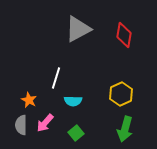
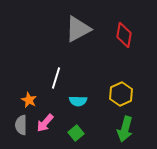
cyan semicircle: moved 5 px right
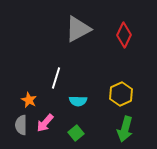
red diamond: rotated 15 degrees clockwise
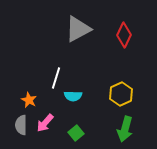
cyan semicircle: moved 5 px left, 5 px up
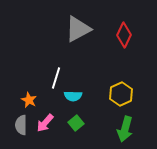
green square: moved 10 px up
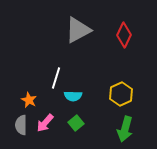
gray triangle: moved 1 px down
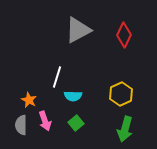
white line: moved 1 px right, 1 px up
pink arrow: moved 2 px up; rotated 60 degrees counterclockwise
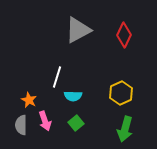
yellow hexagon: moved 1 px up
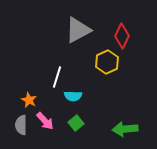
red diamond: moved 2 px left, 1 px down
yellow hexagon: moved 14 px left, 31 px up
pink arrow: rotated 24 degrees counterclockwise
green arrow: rotated 70 degrees clockwise
